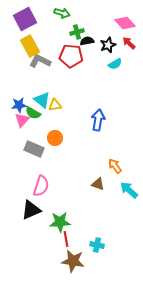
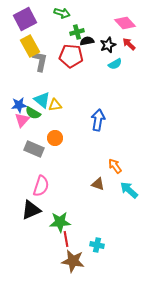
red arrow: moved 1 px down
gray L-shape: rotated 75 degrees clockwise
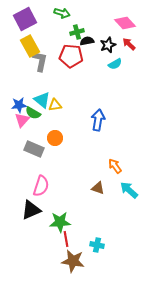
brown triangle: moved 4 px down
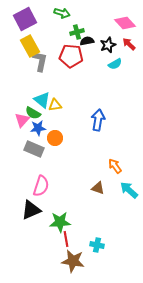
blue star: moved 19 px right, 23 px down
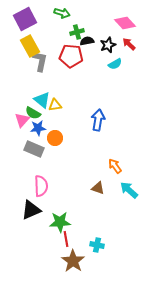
pink semicircle: rotated 20 degrees counterclockwise
brown star: rotated 25 degrees clockwise
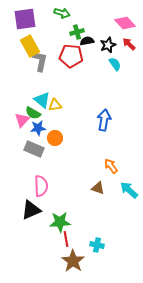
purple square: rotated 20 degrees clockwise
cyan semicircle: rotated 96 degrees counterclockwise
blue arrow: moved 6 px right
orange arrow: moved 4 px left
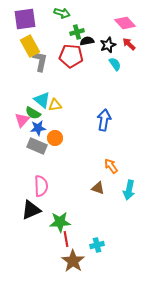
gray rectangle: moved 3 px right, 3 px up
cyan arrow: rotated 120 degrees counterclockwise
cyan cross: rotated 24 degrees counterclockwise
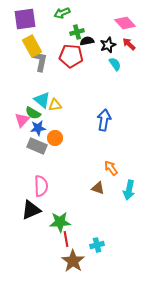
green arrow: rotated 140 degrees clockwise
yellow rectangle: moved 2 px right
orange arrow: moved 2 px down
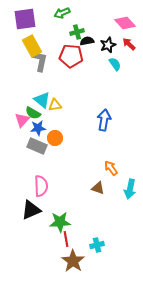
cyan arrow: moved 1 px right, 1 px up
